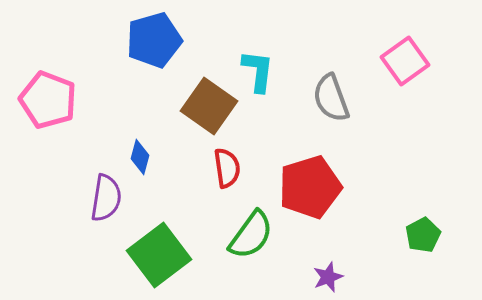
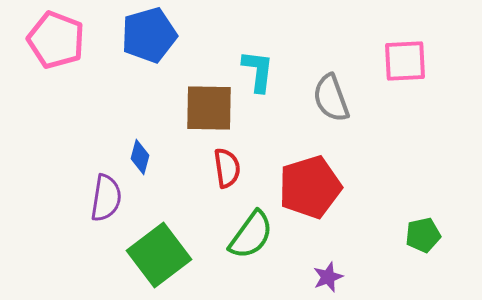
blue pentagon: moved 5 px left, 5 px up
pink square: rotated 33 degrees clockwise
pink pentagon: moved 8 px right, 60 px up
brown square: moved 2 px down; rotated 34 degrees counterclockwise
green pentagon: rotated 16 degrees clockwise
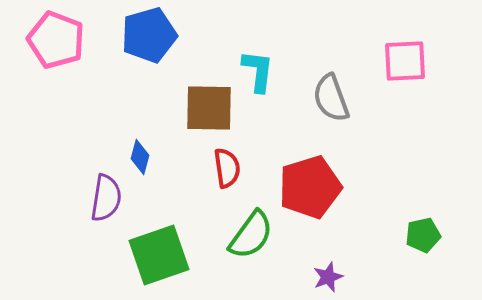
green square: rotated 18 degrees clockwise
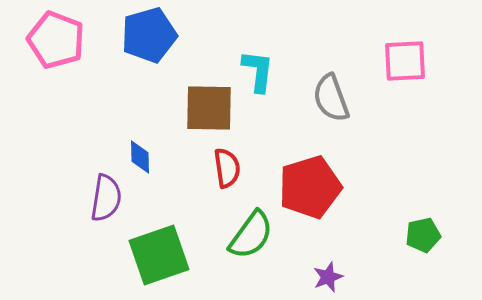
blue diamond: rotated 16 degrees counterclockwise
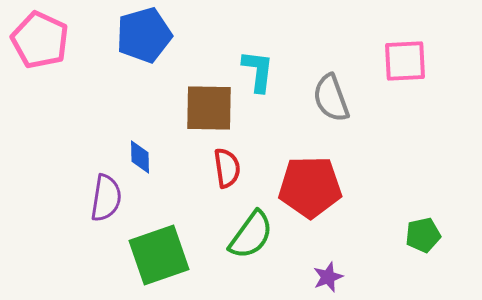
blue pentagon: moved 5 px left
pink pentagon: moved 16 px left; rotated 4 degrees clockwise
red pentagon: rotated 16 degrees clockwise
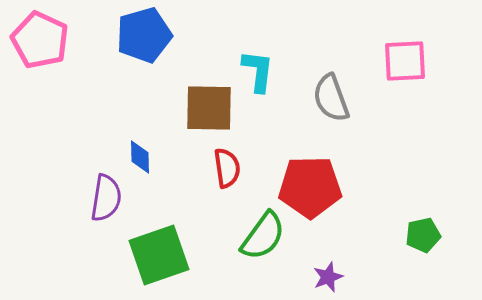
green semicircle: moved 12 px right, 1 px down
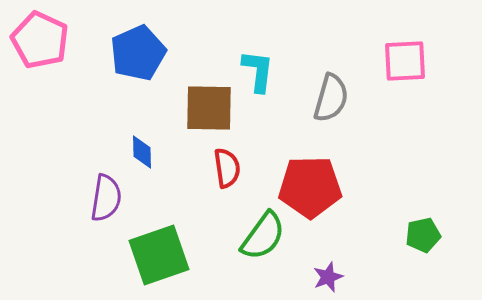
blue pentagon: moved 6 px left, 18 px down; rotated 8 degrees counterclockwise
gray semicircle: rotated 144 degrees counterclockwise
blue diamond: moved 2 px right, 5 px up
